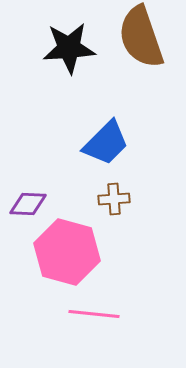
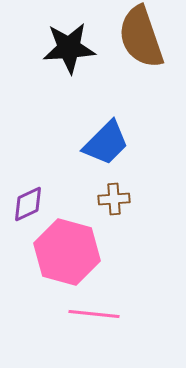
purple diamond: rotated 27 degrees counterclockwise
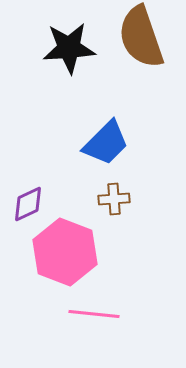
pink hexagon: moved 2 px left; rotated 6 degrees clockwise
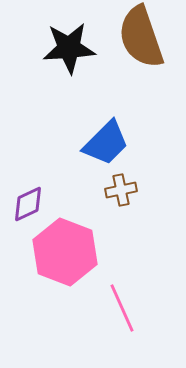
brown cross: moved 7 px right, 9 px up; rotated 8 degrees counterclockwise
pink line: moved 28 px right, 6 px up; rotated 60 degrees clockwise
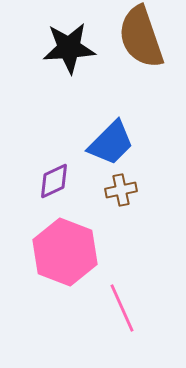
blue trapezoid: moved 5 px right
purple diamond: moved 26 px right, 23 px up
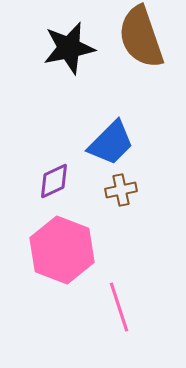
black star: rotated 8 degrees counterclockwise
pink hexagon: moved 3 px left, 2 px up
pink line: moved 3 px left, 1 px up; rotated 6 degrees clockwise
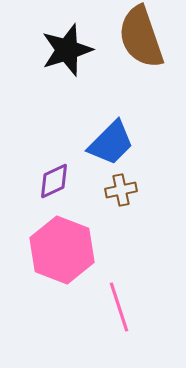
black star: moved 2 px left, 2 px down; rotated 6 degrees counterclockwise
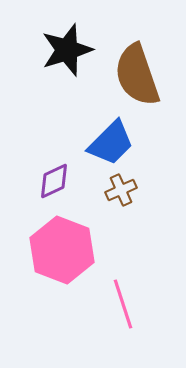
brown semicircle: moved 4 px left, 38 px down
brown cross: rotated 12 degrees counterclockwise
pink line: moved 4 px right, 3 px up
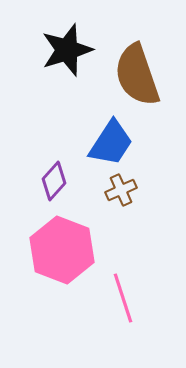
blue trapezoid: rotated 12 degrees counterclockwise
purple diamond: rotated 24 degrees counterclockwise
pink line: moved 6 px up
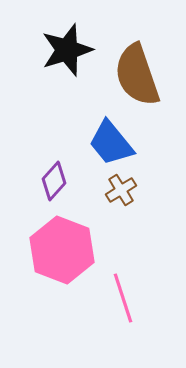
blue trapezoid: rotated 108 degrees clockwise
brown cross: rotated 8 degrees counterclockwise
